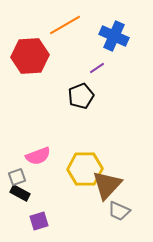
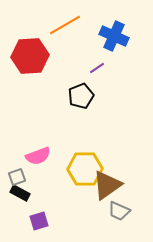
brown triangle: rotated 12 degrees clockwise
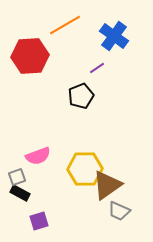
blue cross: rotated 12 degrees clockwise
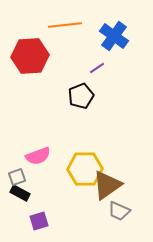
orange line: rotated 24 degrees clockwise
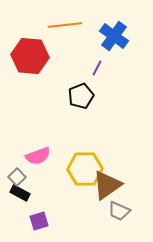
red hexagon: rotated 9 degrees clockwise
purple line: rotated 28 degrees counterclockwise
gray square: rotated 24 degrees counterclockwise
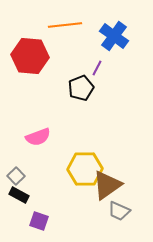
black pentagon: moved 8 px up
pink semicircle: moved 19 px up
gray square: moved 1 px left, 1 px up
black rectangle: moved 1 px left, 2 px down
purple square: rotated 36 degrees clockwise
